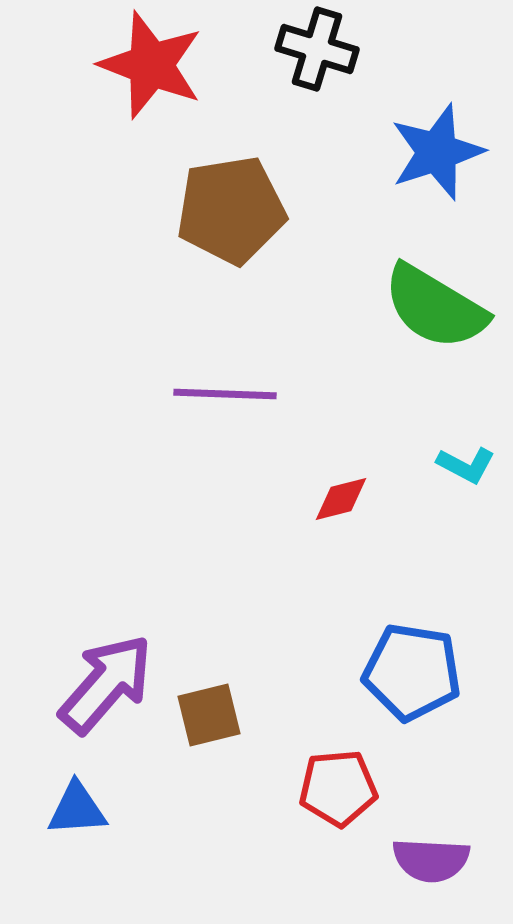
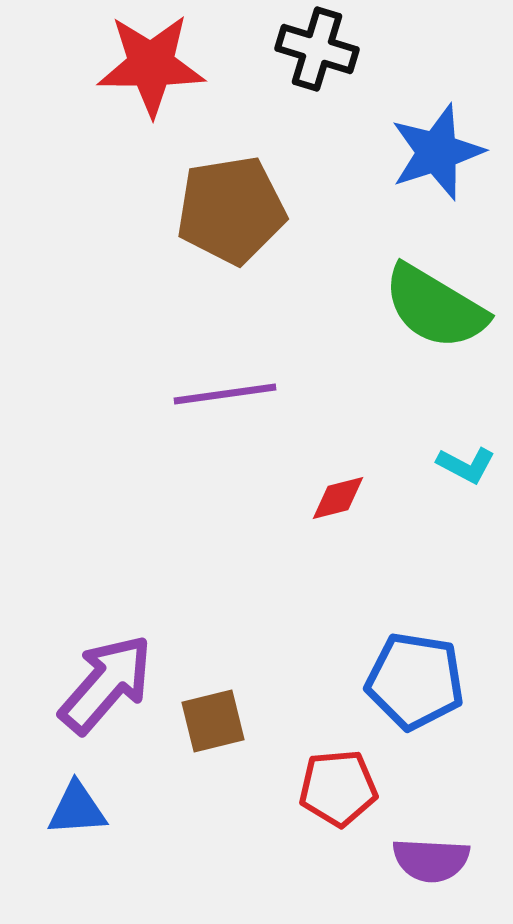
red star: rotated 21 degrees counterclockwise
purple line: rotated 10 degrees counterclockwise
red diamond: moved 3 px left, 1 px up
blue pentagon: moved 3 px right, 9 px down
brown square: moved 4 px right, 6 px down
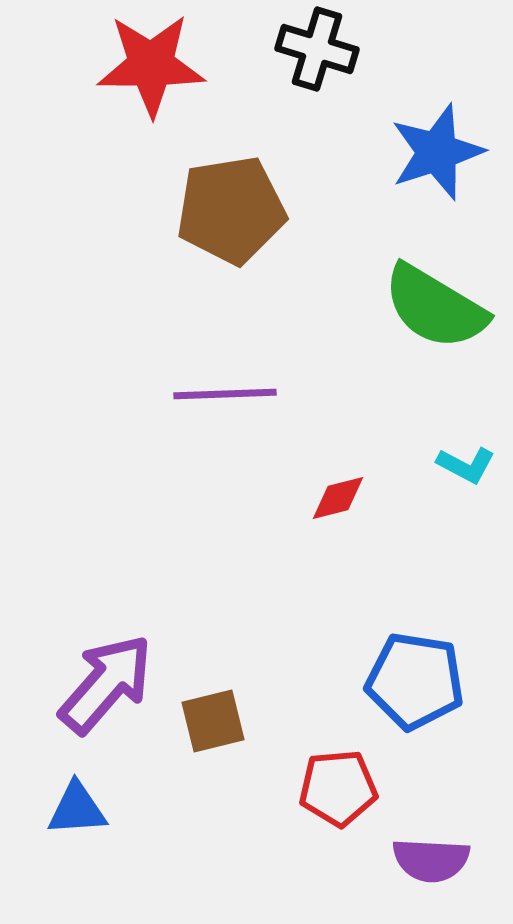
purple line: rotated 6 degrees clockwise
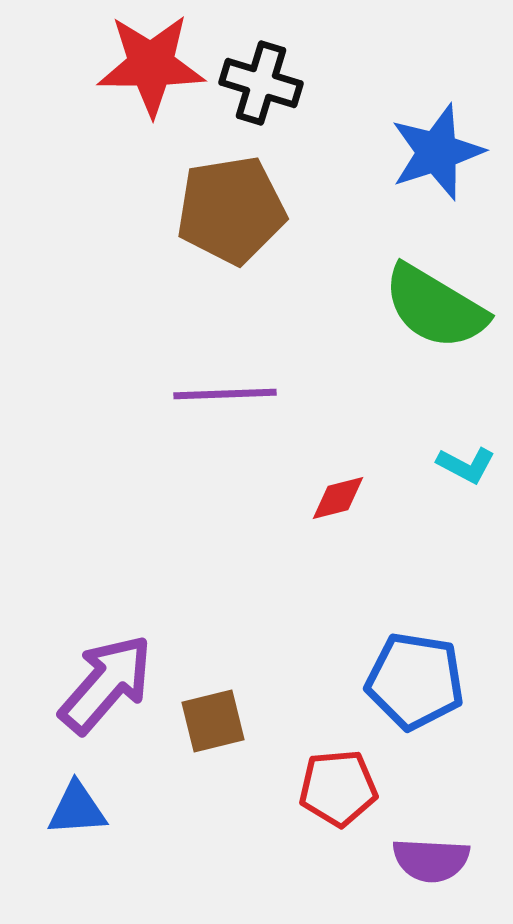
black cross: moved 56 px left, 34 px down
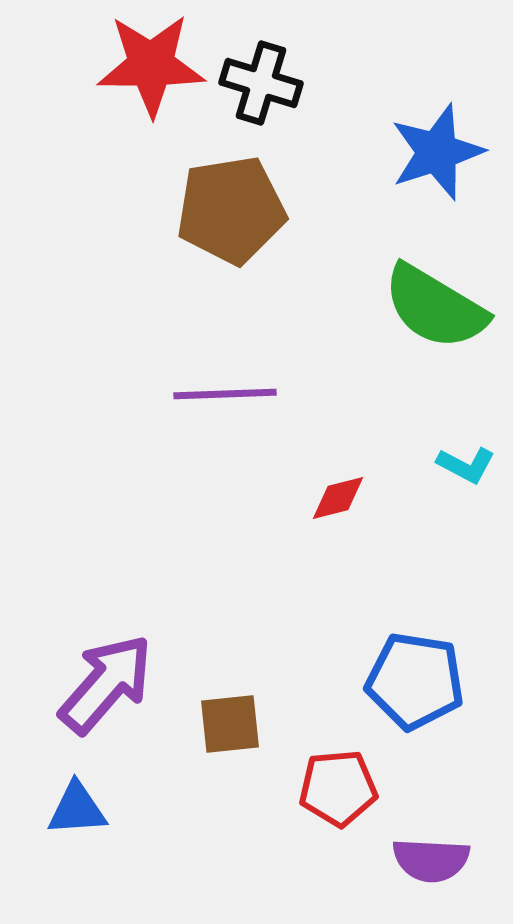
brown square: moved 17 px right, 3 px down; rotated 8 degrees clockwise
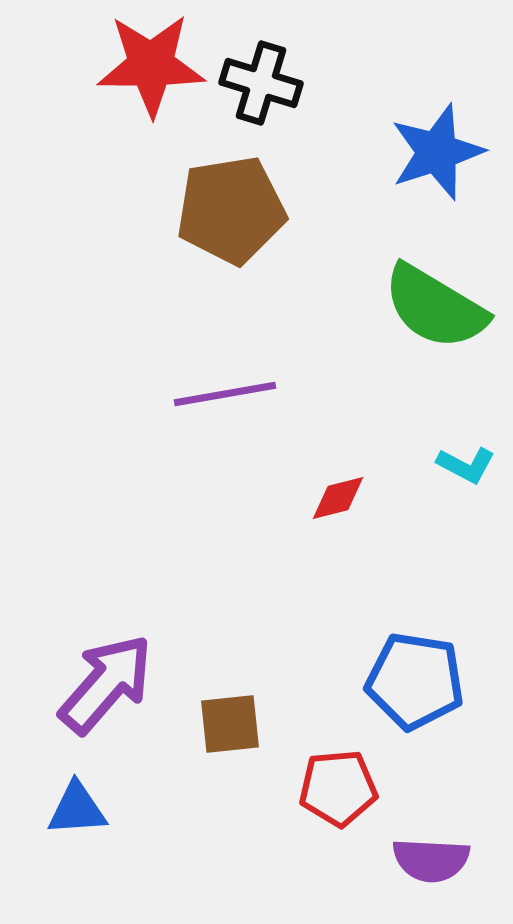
purple line: rotated 8 degrees counterclockwise
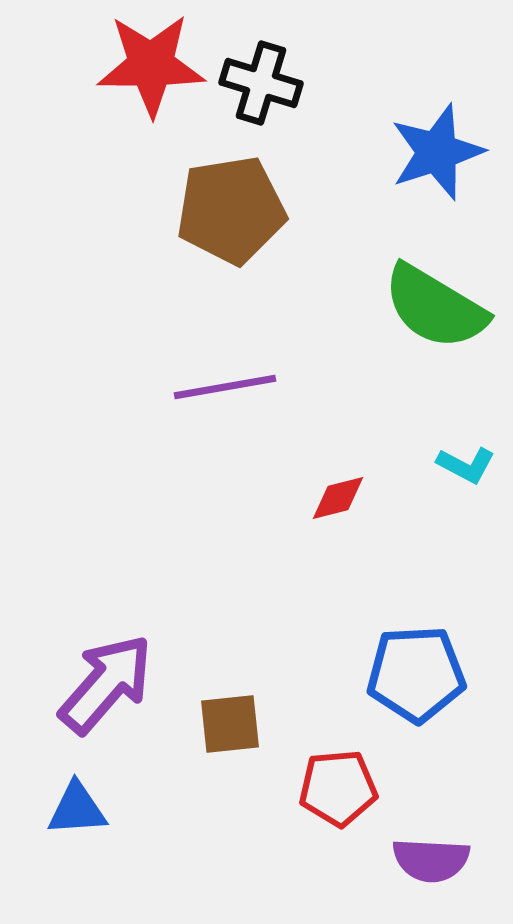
purple line: moved 7 px up
blue pentagon: moved 1 px right, 7 px up; rotated 12 degrees counterclockwise
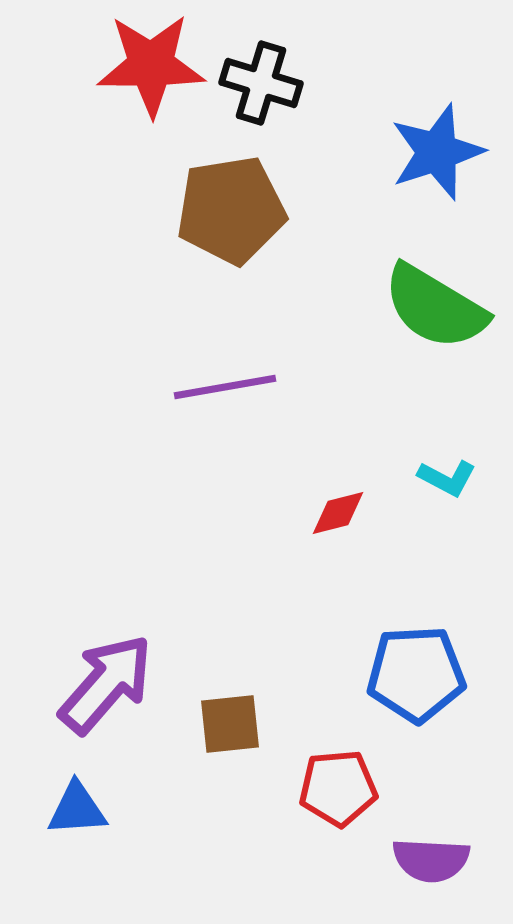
cyan L-shape: moved 19 px left, 13 px down
red diamond: moved 15 px down
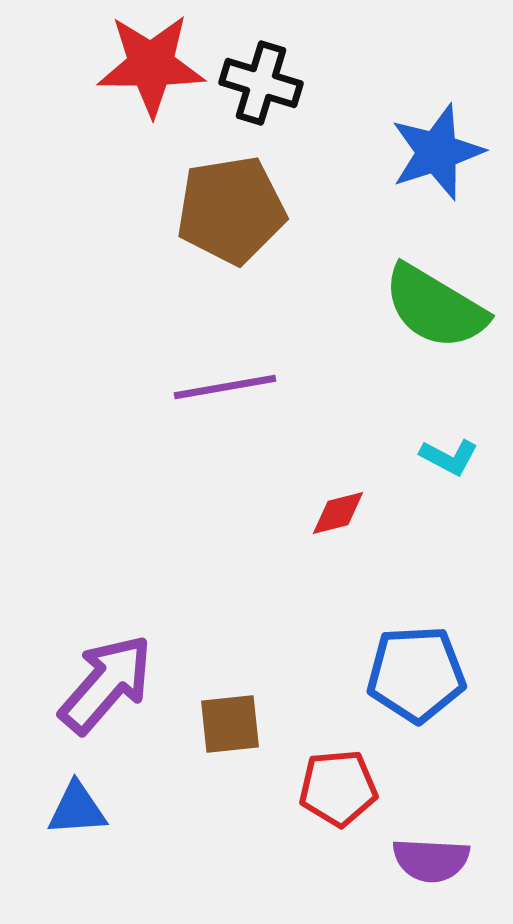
cyan L-shape: moved 2 px right, 21 px up
